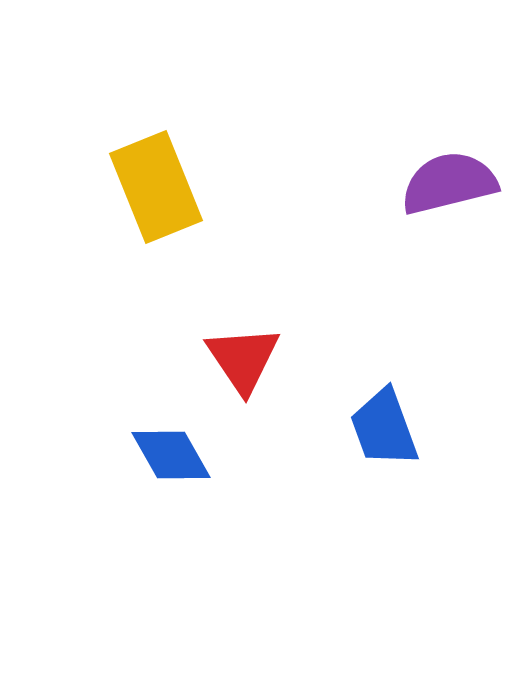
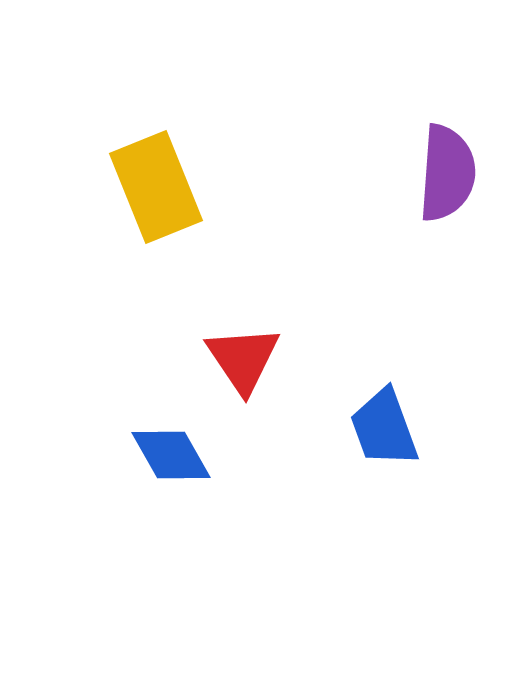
purple semicircle: moved 2 px left, 10 px up; rotated 108 degrees clockwise
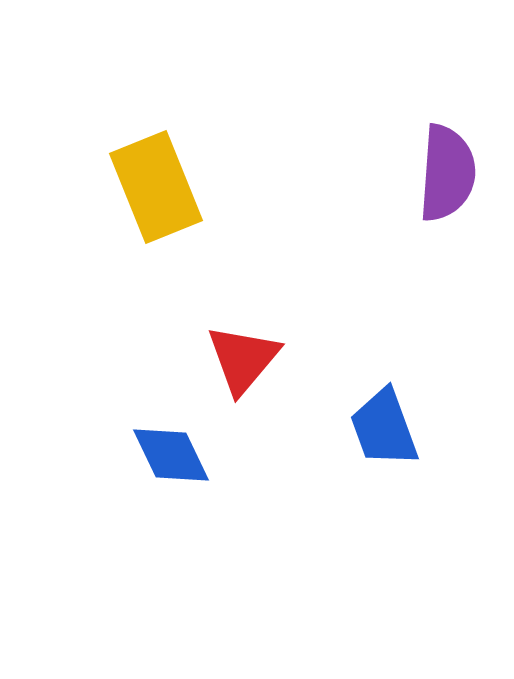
red triangle: rotated 14 degrees clockwise
blue diamond: rotated 4 degrees clockwise
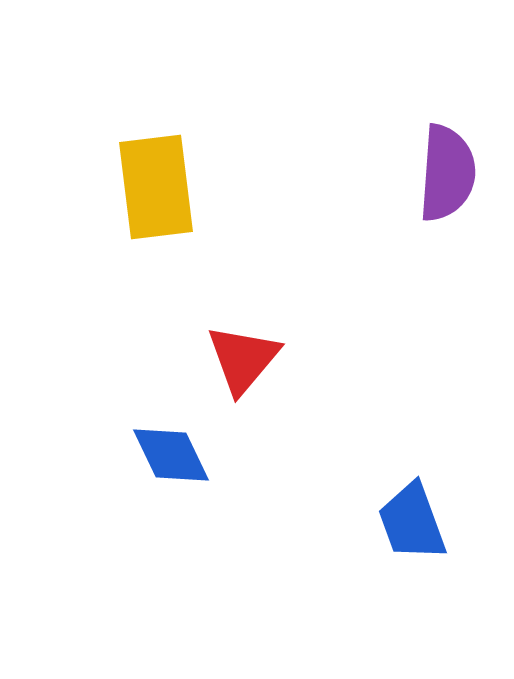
yellow rectangle: rotated 15 degrees clockwise
blue trapezoid: moved 28 px right, 94 px down
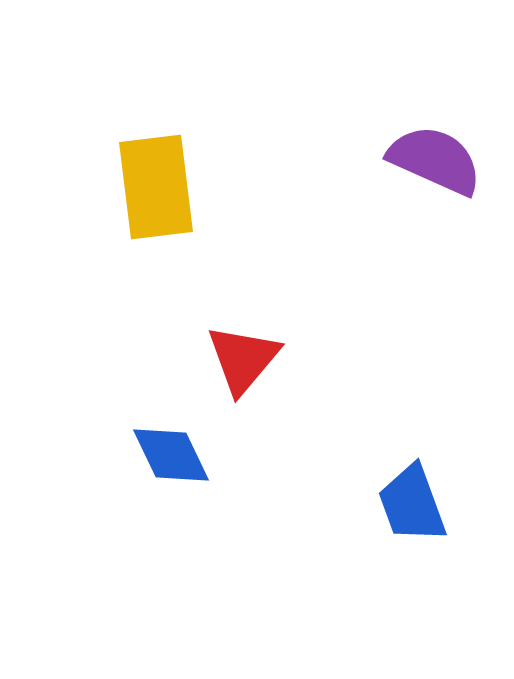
purple semicircle: moved 12 px left, 13 px up; rotated 70 degrees counterclockwise
blue trapezoid: moved 18 px up
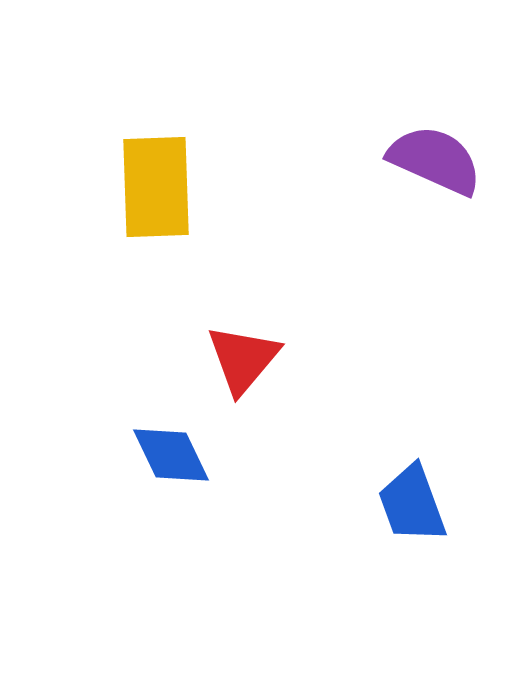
yellow rectangle: rotated 5 degrees clockwise
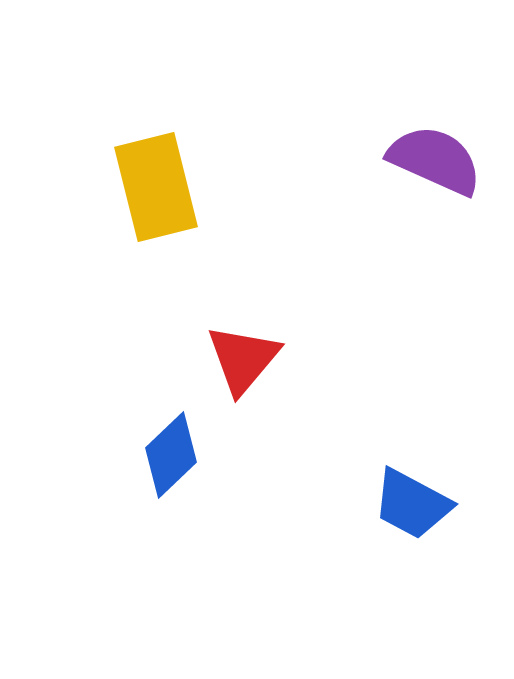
yellow rectangle: rotated 12 degrees counterclockwise
blue diamond: rotated 72 degrees clockwise
blue trapezoid: rotated 42 degrees counterclockwise
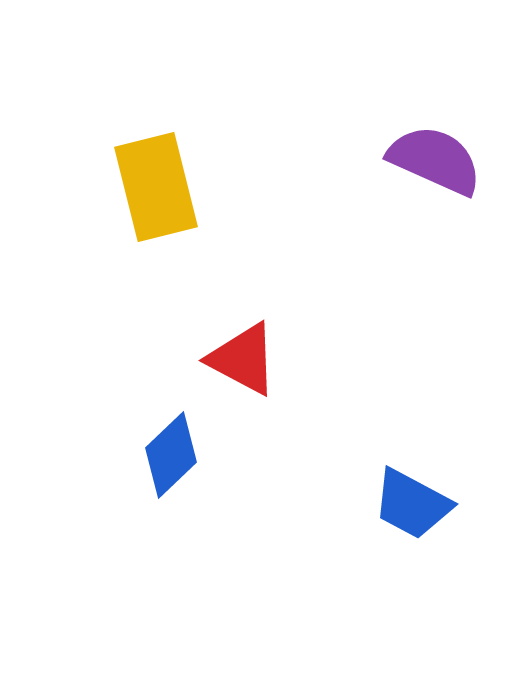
red triangle: rotated 42 degrees counterclockwise
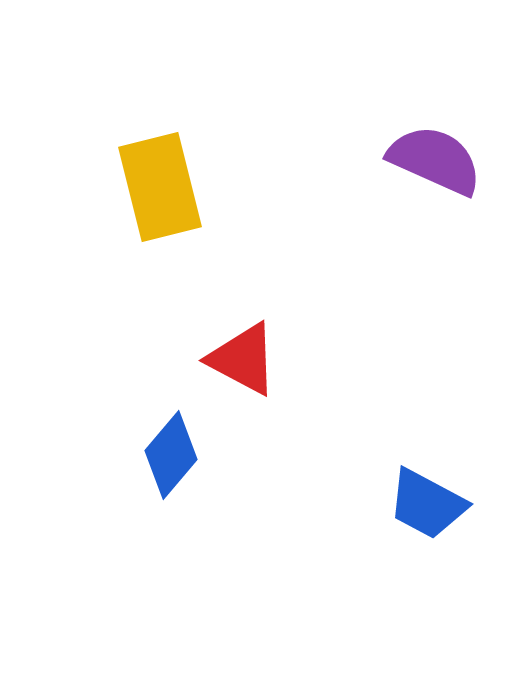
yellow rectangle: moved 4 px right
blue diamond: rotated 6 degrees counterclockwise
blue trapezoid: moved 15 px right
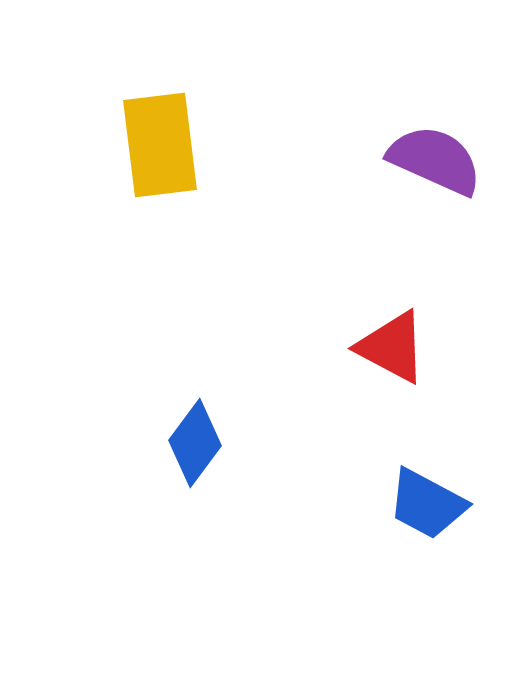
yellow rectangle: moved 42 px up; rotated 7 degrees clockwise
red triangle: moved 149 px right, 12 px up
blue diamond: moved 24 px right, 12 px up; rotated 4 degrees counterclockwise
